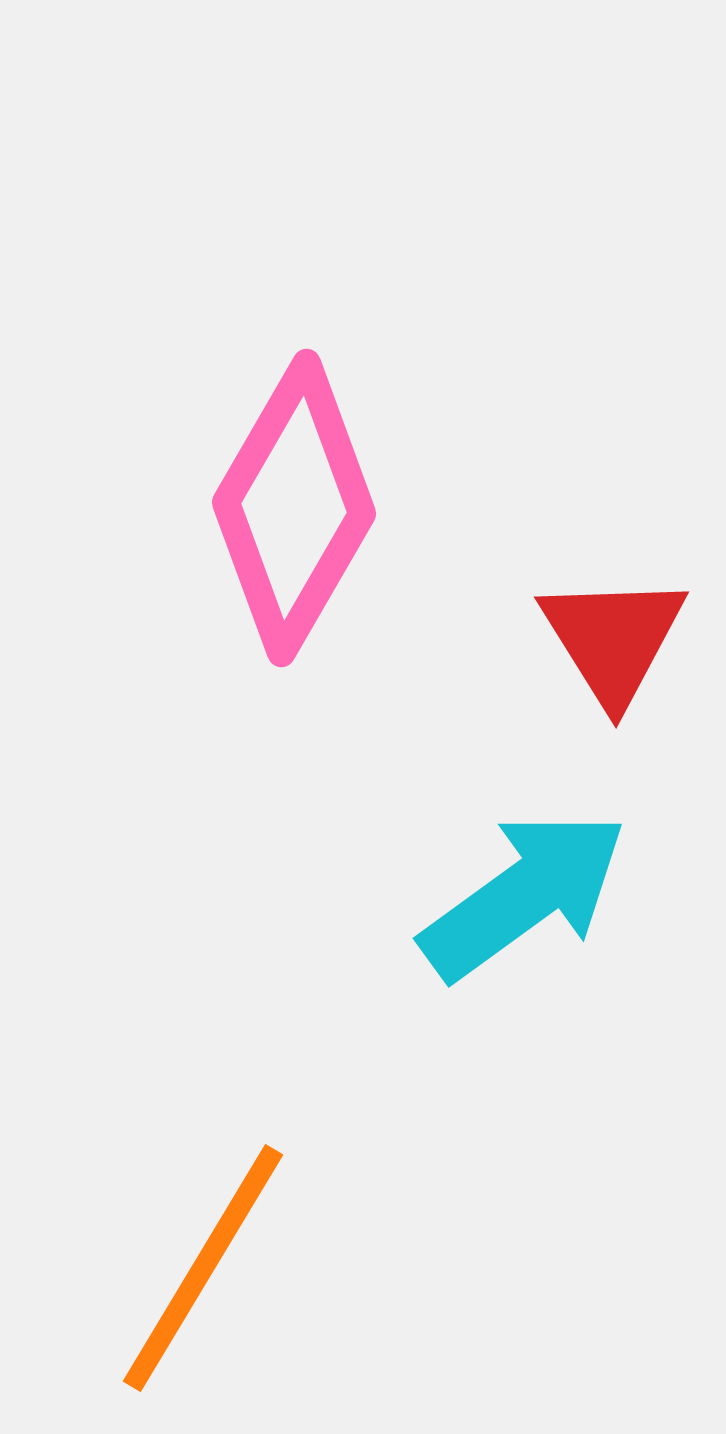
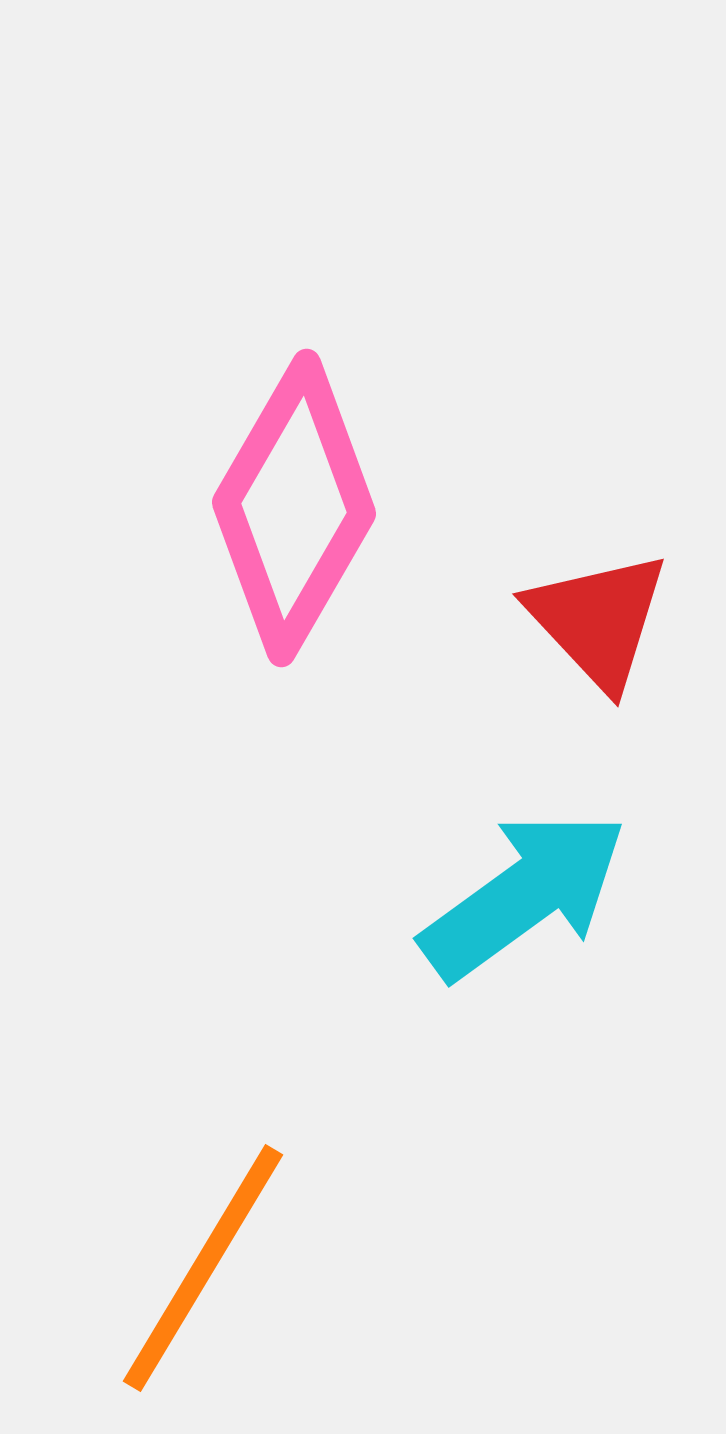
red triangle: moved 15 px left, 19 px up; rotated 11 degrees counterclockwise
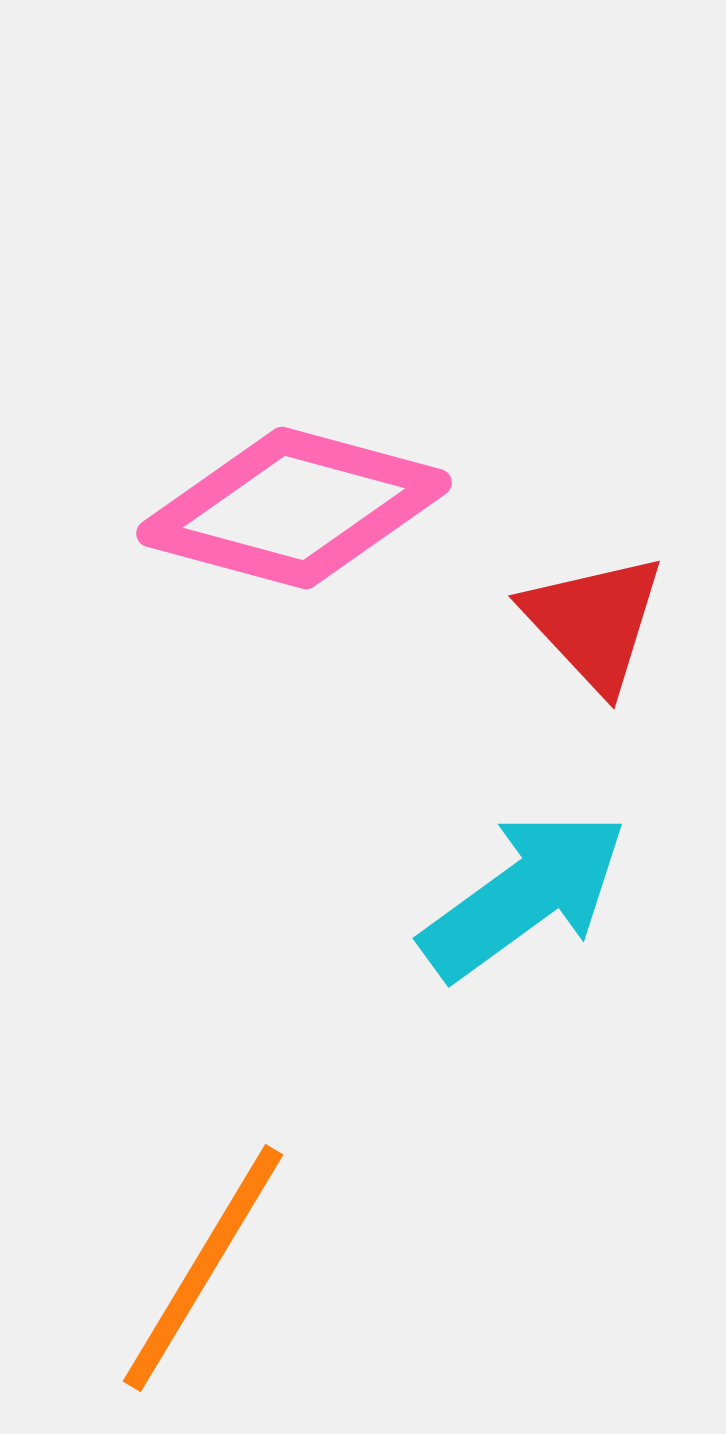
pink diamond: rotated 75 degrees clockwise
red triangle: moved 4 px left, 2 px down
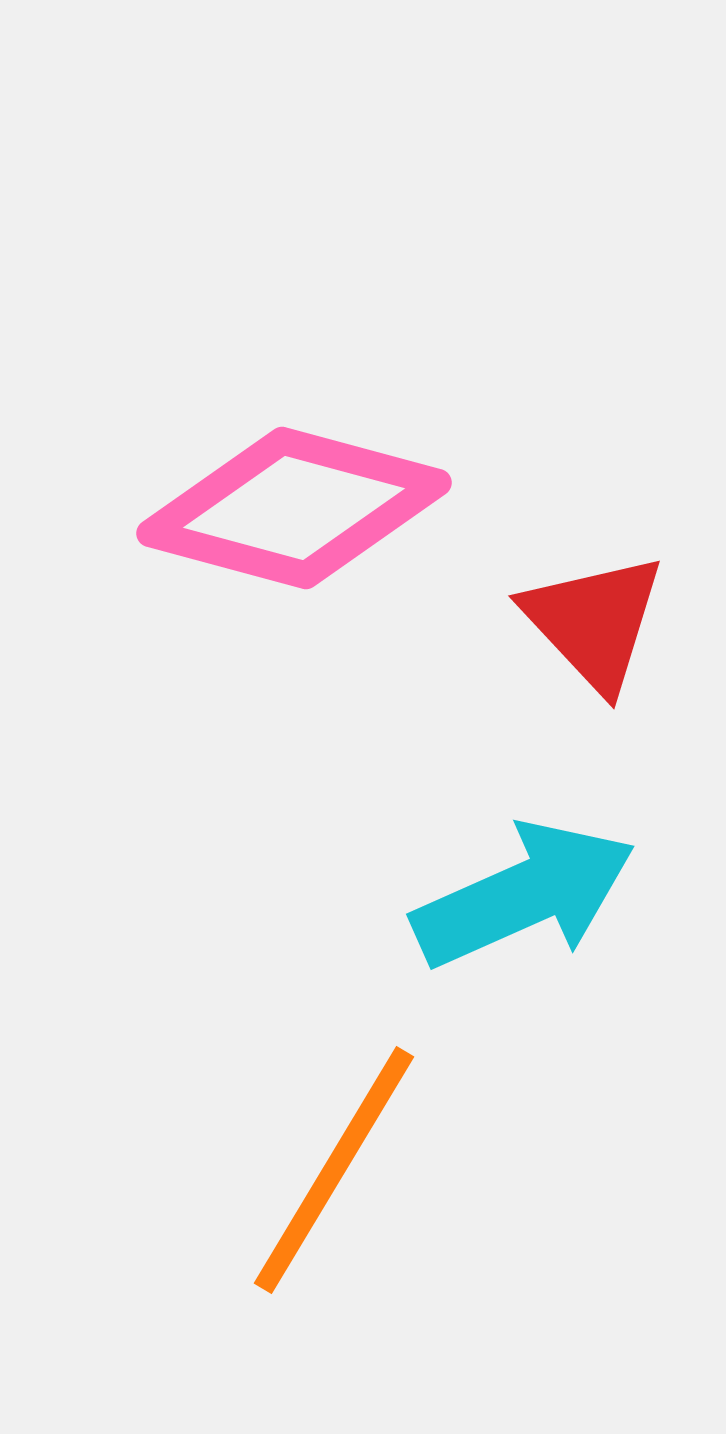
cyan arrow: rotated 12 degrees clockwise
orange line: moved 131 px right, 98 px up
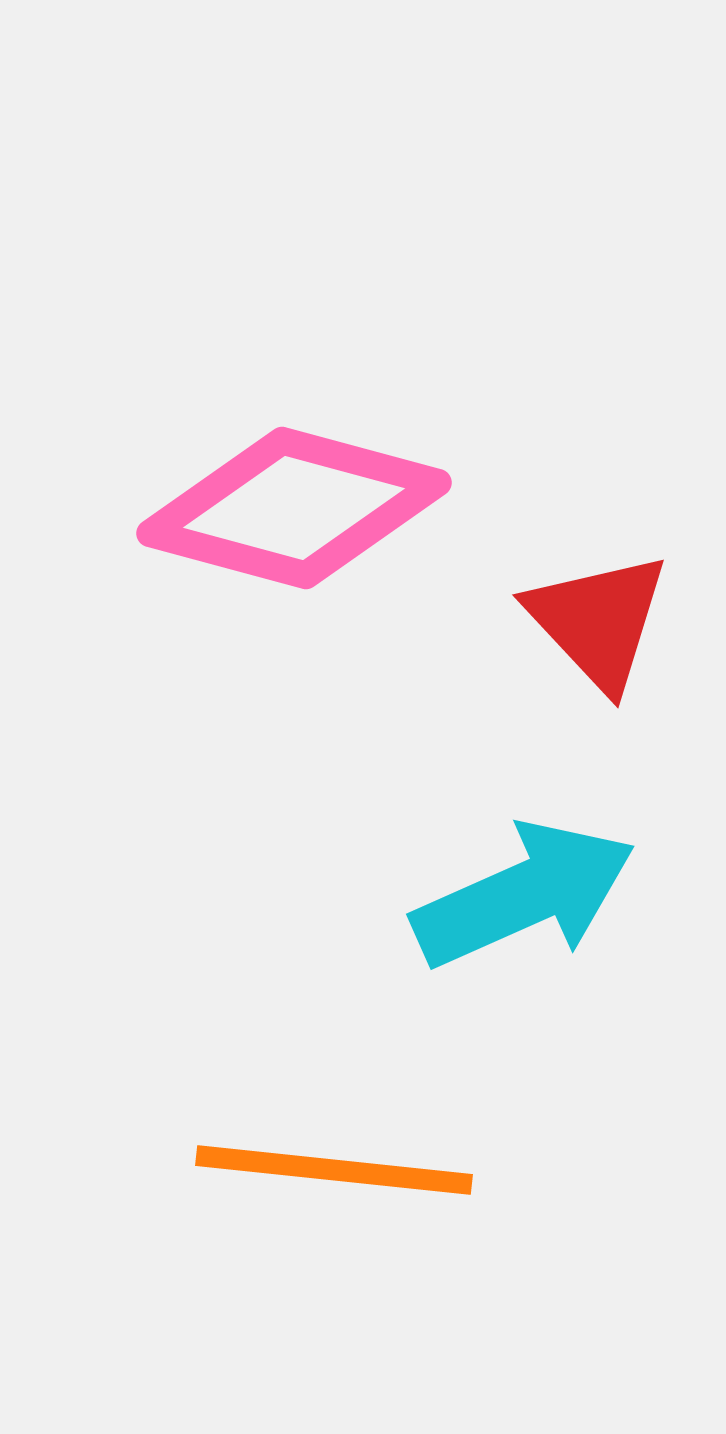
red triangle: moved 4 px right, 1 px up
orange line: rotated 65 degrees clockwise
